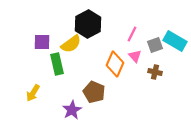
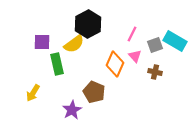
yellow semicircle: moved 3 px right
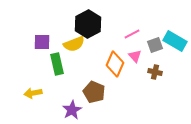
pink line: rotated 35 degrees clockwise
yellow semicircle: rotated 15 degrees clockwise
yellow arrow: rotated 48 degrees clockwise
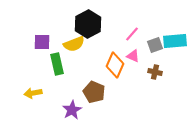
pink line: rotated 21 degrees counterclockwise
cyan rectangle: rotated 35 degrees counterclockwise
pink triangle: moved 2 px left; rotated 24 degrees counterclockwise
orange diamond: moved 1 px down
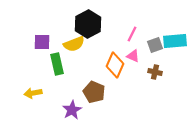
pink line: rotated 14 degrees counterclockwise
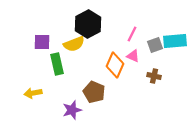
brown cross: moved 1 px left, 4 px down
purple star: rotated 12 degrees clockwise
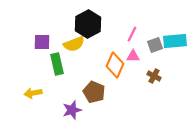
pink triangle: rotated 24 degrees counterclockwise
brown cross: rotated 16 degrees clockwise
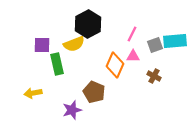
purple square: moved 3 px down
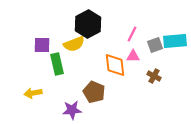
orange diamond: rotated 30 degrees counterclockwise
purple star: rotated 12 degrees clockwise
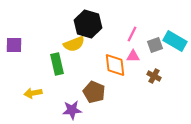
black hexagon: rotated 16 degrees counterclockwise
cyan rectangle: rotated 35 degrees clockwise
purple square: moved 28 px left
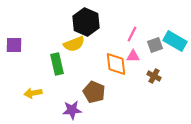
black hexagon: moved 2 px left, 2 px up; rotated 8 degrees clockwise
orange diamond: moved 1 px right, 1 px up
